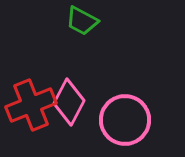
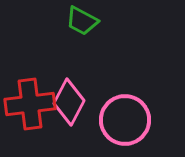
red cross: moved 1 px left, 1 px up; rotated 15 degrees clockwise
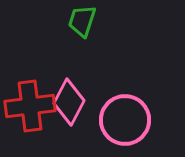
green trapezoid: rotated 80 degrees clockwise
red cross: moved 2 px down
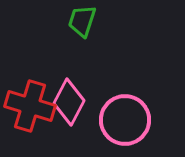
red cross: rotated 24 degrees clockwise
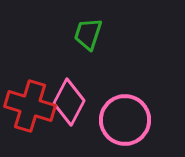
green trapezoid: moved 6 px right, 13 px down
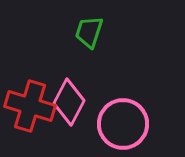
green trapezoid: moved 1 px right, 2 px up
pink circle: moved 2 px left, 4 px down
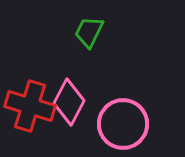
green trapezoid: rotated 8 degrees clockwise
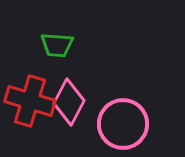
green trapezoid: moved 32 px left, 13 px down; rotated 112 degrees counterclockwise
red cross: moved 5 px up
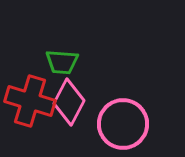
green trapezoid: moved 5 px right, 17 px down
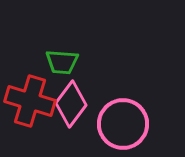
pink diamond: moved 2 px right, 2 px down; rotated 9 degrees clockwise
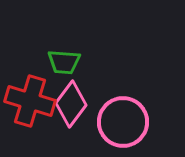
green trapezoid: moved 2 px right
pink circle: moved 2 px up
